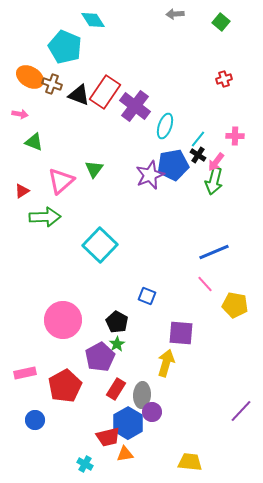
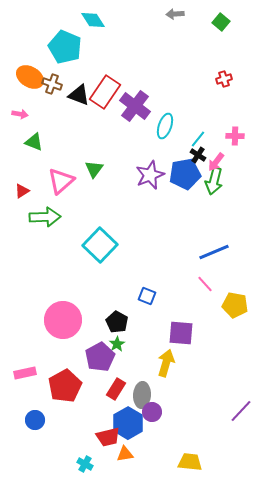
blue pentagon at (173, 165): moved 12 px right, 9 px down
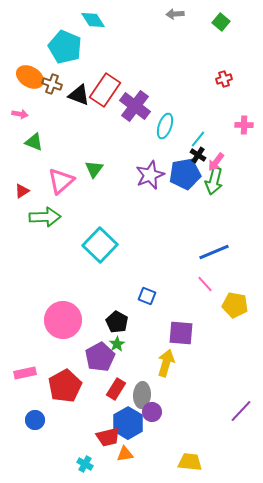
red rectangle at (105, 92): moved 2 px up
pink cross at (235, 136): moved 9 px right, 11 px up
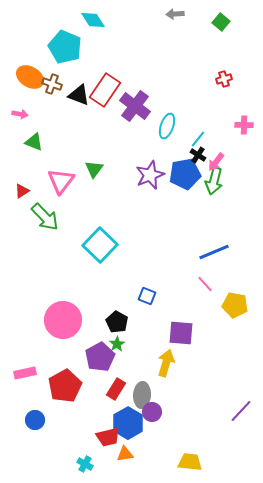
cyan ellipse at (165, 126): moved 2 px right
pink triangle at (61, 181): rotated 12 degrees counterclockwise
green arrow at (45, 217): rotated 48 degrees clockwise
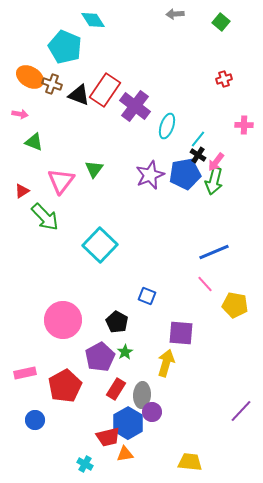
green star at (117, 344): moved 8 px right, 8 px down
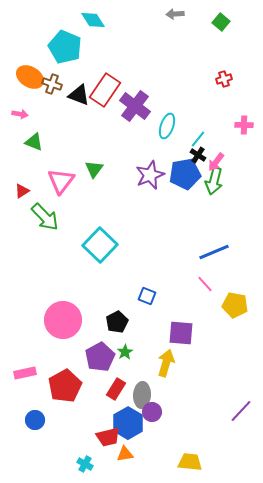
black pentagon at (117, 322): rotated 15 degrees clockwise
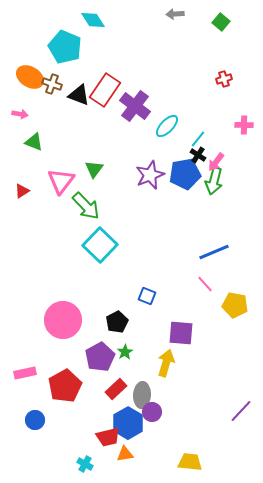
cyan ellipse at (167, 126): rotated 25 degrees clockwise
green arrow at (45, 217): moved 41 px right, 11 px up
red rectangle at (116, 389): rotated 15 degrees clockwise
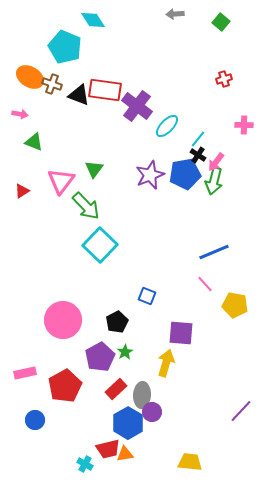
red rectangle at (105, 90): rotated 64 degrees clockwise
purple cross at (135, 106): moved 2 px right
red trapezoid at (108, 437): moved 12 px down
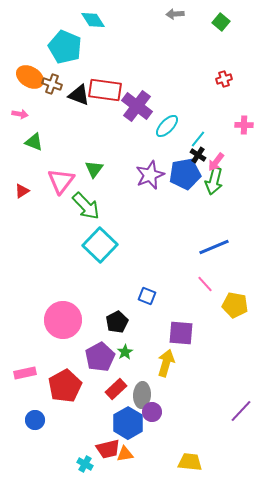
blue line at (214, 252): moved 5 px up
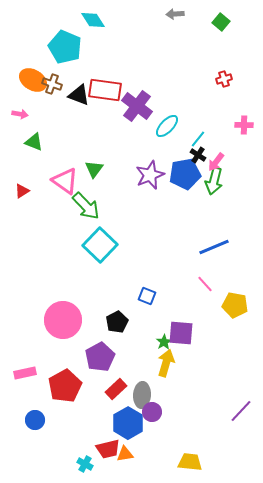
orange ellipse at (30, 77): moved 3 px right, 3 px down
pink triangle at (61, 181): moved 4 px right; rotated 32 degrees counterclockwise
green star at (125, 352): moved 39 px right, 10 px up
